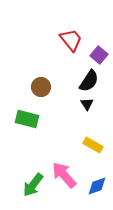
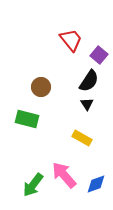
yellow rectangle: moved 11 px left, 7 px up
blue diamond: moved 1 px left, 2 px up
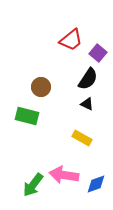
red trapezoid: rotated 90 degrees clockwise
purple square: moved 1 px left, 2 px up
black semicircle: moved 1 px left, 2 px up
black triangle: rotated 32 degrees counterclockwise
green rectangle: moved 3 px up
pink arrow: rotated 40 degrees counterclockwise
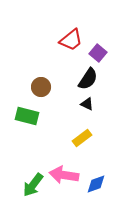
yellow rectangle: rotated 66 degrees counterclockwise
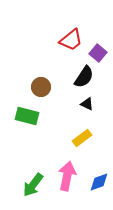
black semicircle: moved 4 px left, 2 px up
pink arrow: moved 3 px right, 1 px down; rotated 92 degrees clockwise
blue diamond: moved 3 px right, 2 px up
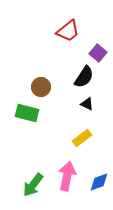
red trapezoid: moved 3 px left, 9 px up
green rectangle: moved 3 px up
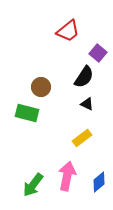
blue diamond: rotated 20 degrees counterclockwise
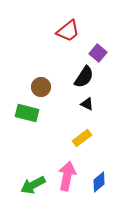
green arrow: rotated 25 degrees clockwise
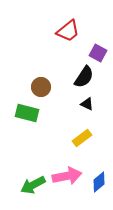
purple square: rotated 12 degrees counterclockwise
pink arrow: rotated 68 degrees clockwise
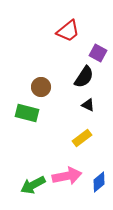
black triangle: moved 1 px right, 1 px down
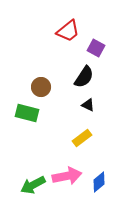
purple square: moved 2 px left, 5 px up
